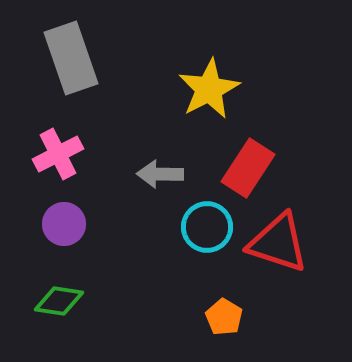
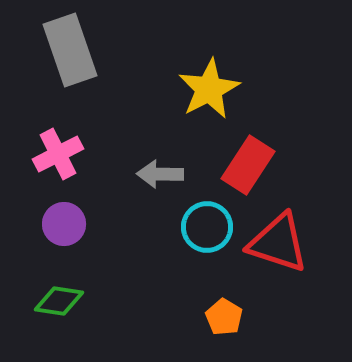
gray rectangle: moved 1 px left, 8 px up
red rectangle: moved 3 px up
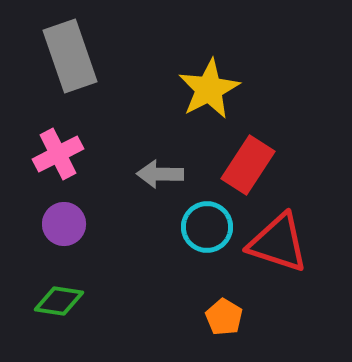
gray rectangle: moved 6 px down
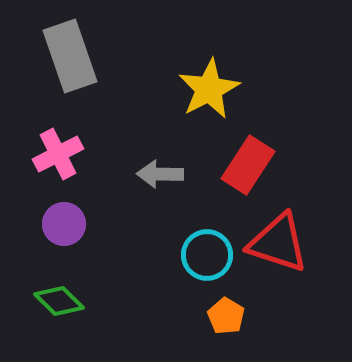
cyan circle: moved 28 px down
green diamond: rotated 36 degrees clockwise
orange pentagon: moved 2 px right, 1 px up
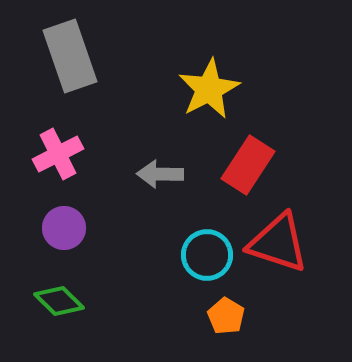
purple circle: moved 4 px down
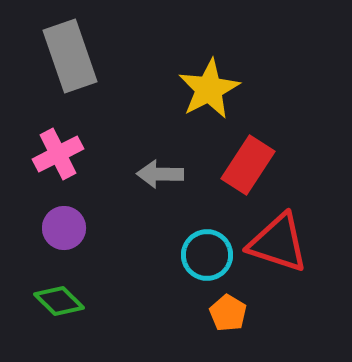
orange pentagon: moved 2 px right, 3 px up
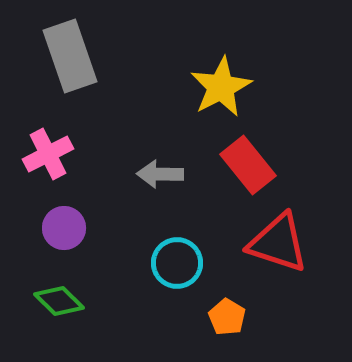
yellow star: moved 12 px right, 2 px up
pink cross: moved 10 px left
red rectangle: rotated 72 degrees counterclockwise
cyan circle: moved 30 px left, 8 px down
orange pentagon: moved 1 px left, 4 px down
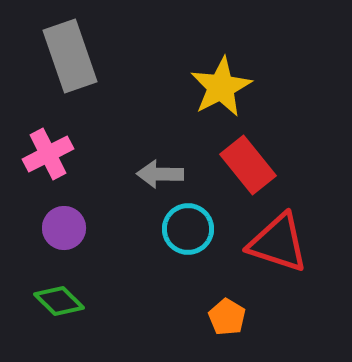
cyan circle: moved 11 px right, 34 px up
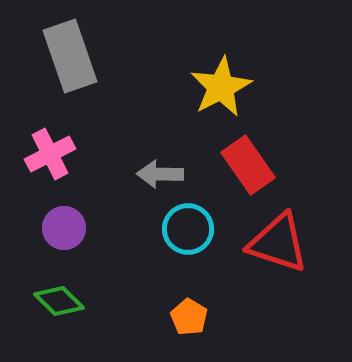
pink cross: moved 2 px right
red rectangle: rotated 4 degrees clockwise
orange pentagon: moved 38 px left
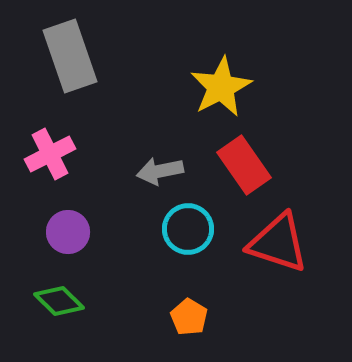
red rectangle: moved 4 px left
gray arrow: moved 3 px up; rotated 12 degrees counterclockwise
purple circle: moved 4 px right, 4 px down
